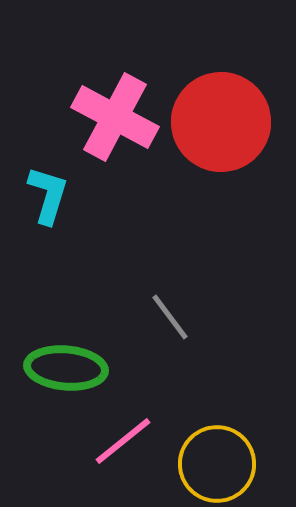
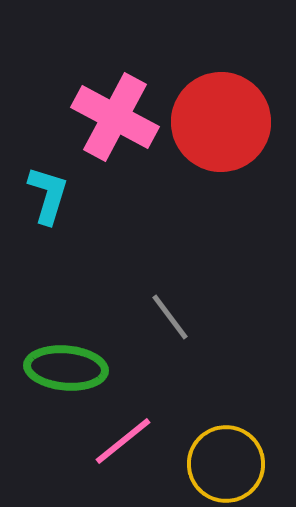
yellow circle: moved 9 px right
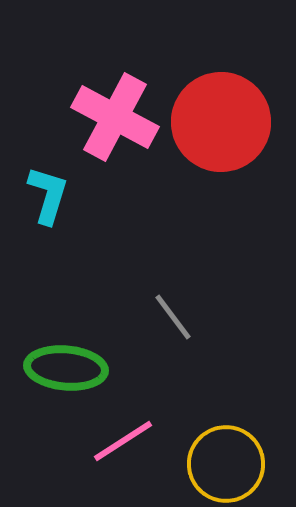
gray line: moved 3 px right
pink line: rotated 6 degrees clockwise
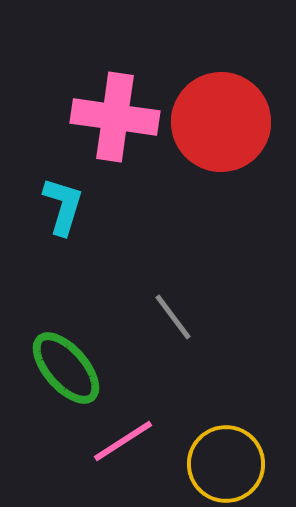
pink cross: rotated 20 degrees counterclockwise
cyan L-shape: moved 15 px right, 11 px down
green ellipse: rotated 44 degrees clockwise
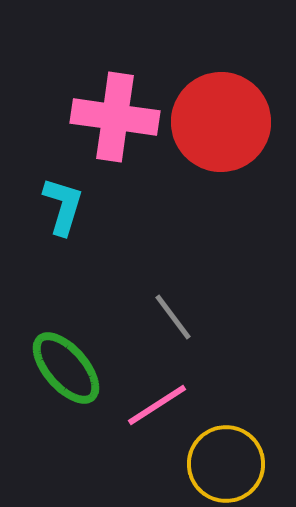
pink line: moved 34 px right, 36 px up
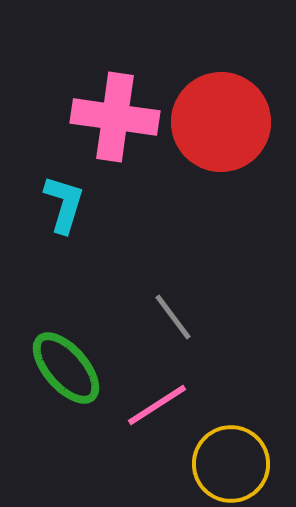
cyan L-shape: moved 1 px right, 2 px up
yellow circle: moved 5 px right
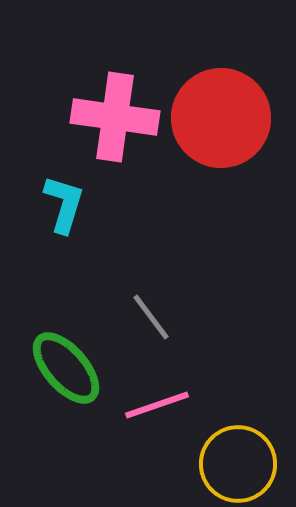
red circle: moved 4 px up
gray line: moved 22 px left
pink line: rotated 14 degrees clockwise
yellow circle: moved 7 px right
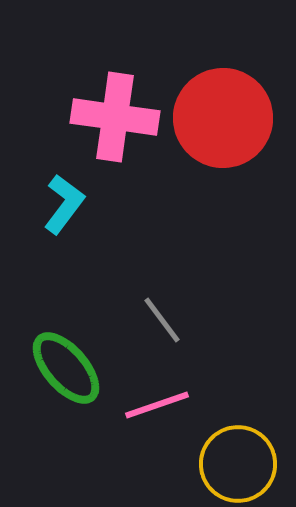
red circle: moved 2 px right
cyan L-shape: rotated 20 degrees clockwise
gray line: moved 11 px right, 3 px down
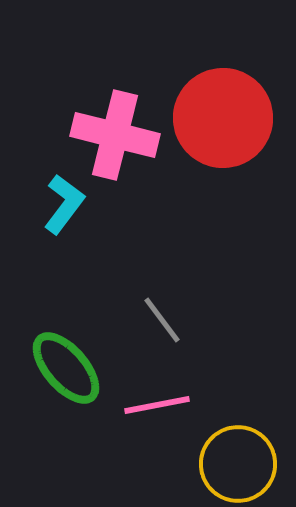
pink cross: moved 18 px down; rotated 6 degrees clockwise
pink line: rotated 8 degrees clockwise
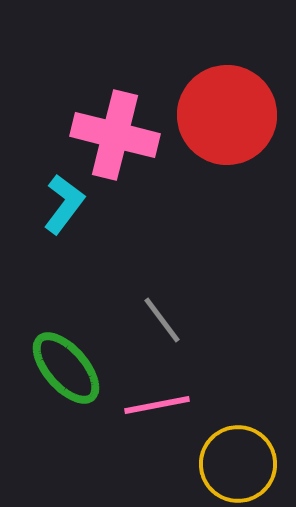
red circle: moved 4 px right, 3 px up
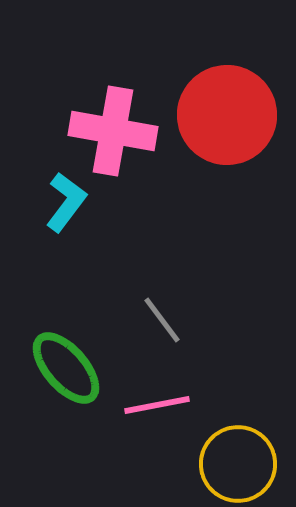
pink cross: moved 2 px left, 4 px up; rotated 4 degrees counterclockwise
cyan L-shape: moved 2 px right, 2 px up
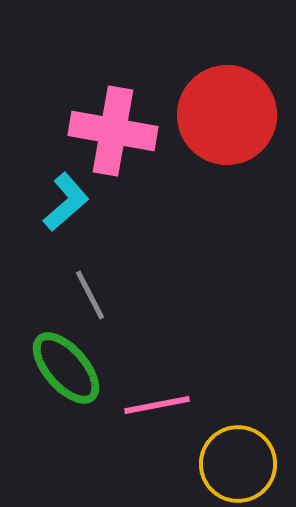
cyan L-shape: rotated 12 degrees clockwise
gray line: moved 72 px left, 25 px up; rotated 10 degrees clockwise
